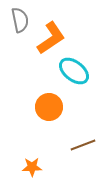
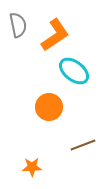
gray semicircle: moved 2 px left, 5 px down
orange L-shape: moved 4 px right, 3 px up
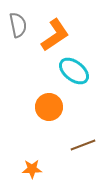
orange star: moved 2 px down
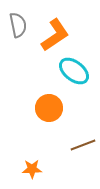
orange circle: moved 1 px down
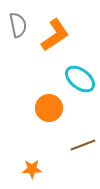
cyan ellipse: moved 6 px right, 8 px down
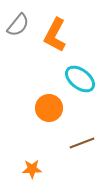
gray semicircle: rotated 50 degrees clockwise
orange L-shape: rotated 152 degrees clockwise
brown line: moved 1 px left, 2 px up
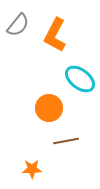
brown line: moved 16 px left, 2 px up; rotated 10 degrees clockwise
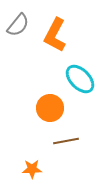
cyan ellipse: rotated 8 degrees clockwise
orange circle: moved 1 px right
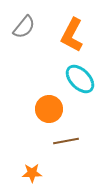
gray semicircle: moved 6 px right, 2 px down
orange L-shape: moved 17 px right
orange circle: moved 1 px left, 1 px down
orange star: moved 4 px down
